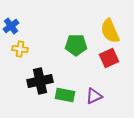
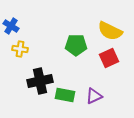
blue cross: rotated 21 degrees counterclockwise
yellow semicircle: rotated 40 degrees counterclockwise
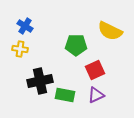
blue cross: moved 14 px right
red square: moved 14 px left, 12 px down
purple triangle: moved 2 px right, 1 px up
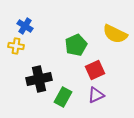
yellow semicircle: moved 5 px right, 3 px down
green pentagon: rotated 25 degrees counterclockwise
yellow cross: moved 4 px left, 3 px up
black cross: moved 1 px left, 2 px up
green rectangle: moved 2 px left, 2 px down; rotated 72 degrees counterclockwise
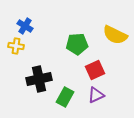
yellow semicircle: moved 1 px down
green pentagon: moved 1 px right, 1 px up; rotated 20 degrees clockwise
green rectangle: moved 2 px right
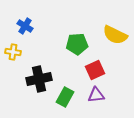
yellow cross: moved 3 px left, 6 px down
purple triangle: rotated 18 degrees clockwise
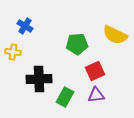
red square: moved 1 px down
black cross: rotated 10 degrees clockwise
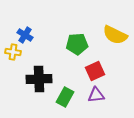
blue cross: moved 9 px down
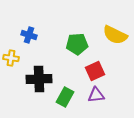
blue cross: moved 4 px right; rotated 14 degrees counterclockwise
yellow cross: moved 2 px left, 6 px down
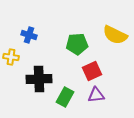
yellow cross: moved 1 px up
red square: moved 3 px left
